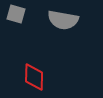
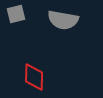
gray square: rotated 30 degrees counterclockwise
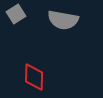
gray square: rotated 18 degrees counterclockwise
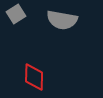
gray semicircle: moved 1 px left
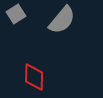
gray semicircle: rotated 60 degrees counterclockwise
